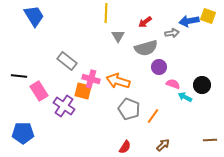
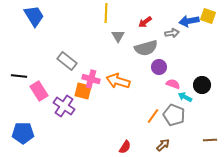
gray pentagon: moved 45 px right, 6 px down
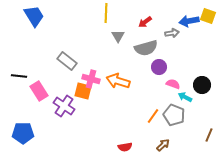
brown line: moved 1 px left, 5 px up; rotated 64 degrees counterclockwise
red semicircle: rotated 48 degrees clockwise
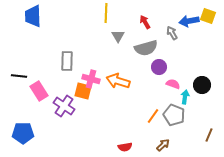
blue trapezoid: moved 1 px left; rotated 150 degrees counterclockwise
red arrow: rotated 96 degrees clockwise
gray arrow: rotated 112 degrees counterclockwise
gray rectangle: rotated 54 degrees clockwise
cyan arrow: rotated 72 degrees clockwise
